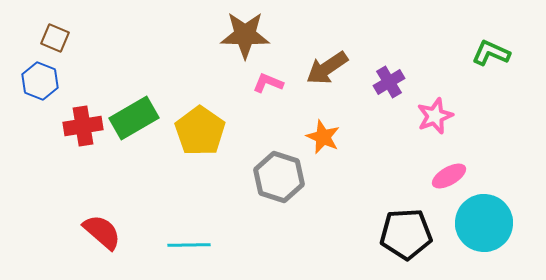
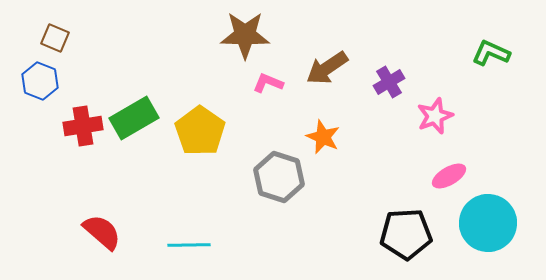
cyan circle: moved 4 px right
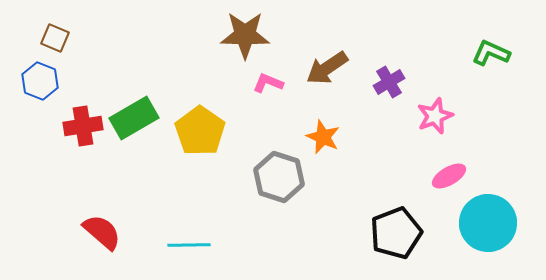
black pentagon: moved 10 px left, 1 px up; rotated 18 degrees counterclockwise
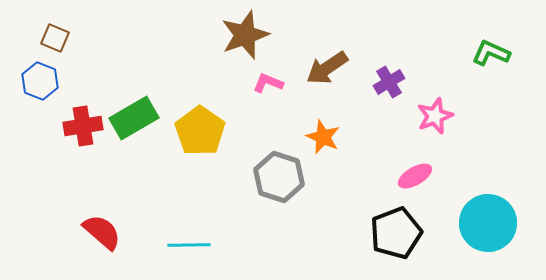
brown star: rotated 21 degrees counterclockwise
pink ellipse: moved 34 px left
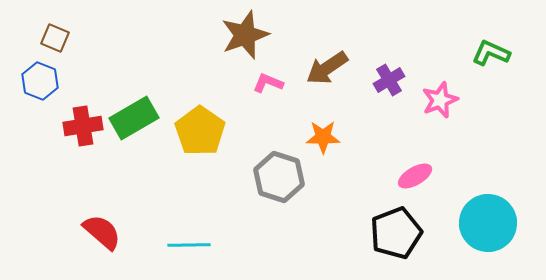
purple cross: moved 2 px up
pink star: moved 5 px right, 16 px up
orange star: rotated 24 degrees counterclockwise
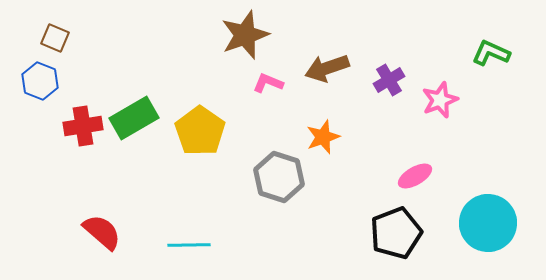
brown arrow: rotated 15 degrees clockwise
orange star: rotated 20 degrees counterclockwise
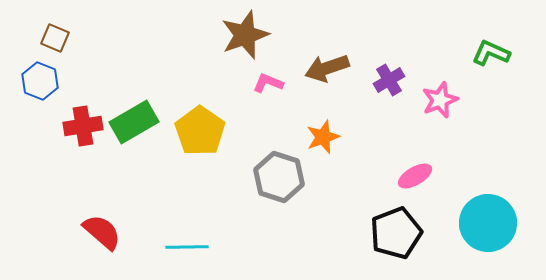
green rectangle: moved 4 px down
cyan line: moved 2 px left, 2 px down
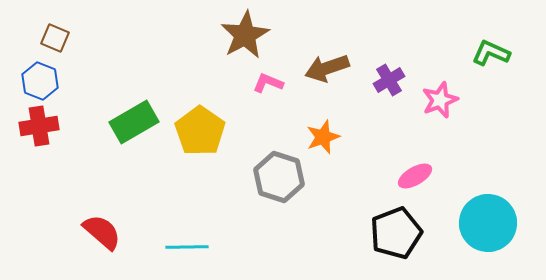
brown star: rotated 9 degrees counterclockwise
red cross: moved 44 px left
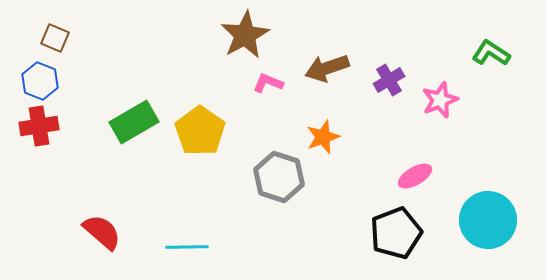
green L-shape: rotated 9 degrees clockwise
cyan circle: moved 3 px up
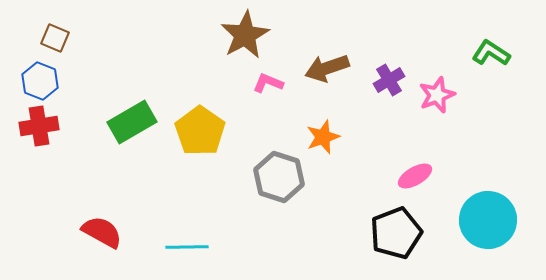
pink star: moved 3 px left, 5 px up
green rectangle: moved 2 px left
red semicircle: rotated 12 degrees counterclockwise
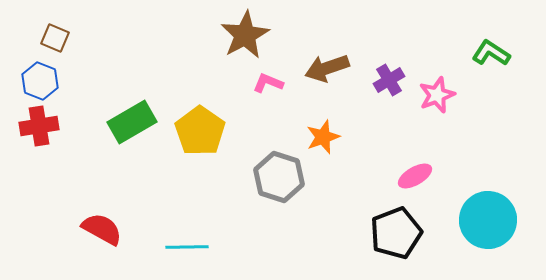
red semicircle: moved 3 px up
